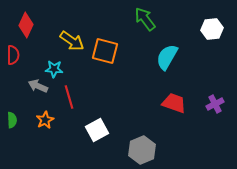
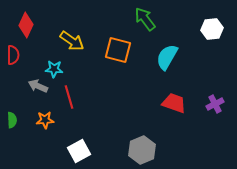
orange square: moved 13 px right, 1 px up
orange star: rotated 24 degrees clockwise
white square: moved 18 px left, 21 px down
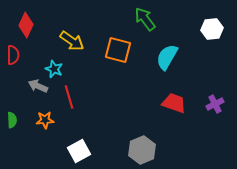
cyan star: rotated 18 degrees clockwise
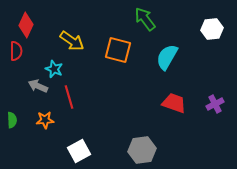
red semicircle: moved 3 px right, 4 px up
gray hexagon: rotated 16 degrees clockwise
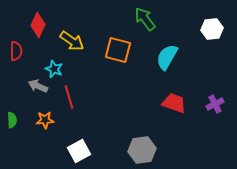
red diamond: moved 12 px right
